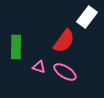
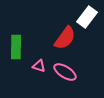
red semicircle: moved 1 px right, 3 px up
pink triangle: moved 1 px up
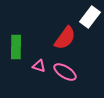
white rectangle: moved 3 px right
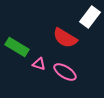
red semicircle: rotated 85 degrees clockwise
green rectangle: moved 1 px right; rotated 60 degrees counterclockwise
pink triangle: moved 2 px up
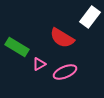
red semicircle: moved 3 px left
pink triangle: rotated 48 degrees counterclockwise
pink ellipse: rotated 55 degrees counterclockwise
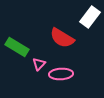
pink triangle: rotated 16 degrees counterclockwise
pink ellipse: moved 4 px left, 2 px down; rotated 20 degrees clockwise
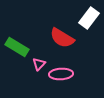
white rectangle: moved 1 px left, 1 px down
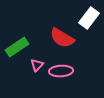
green rectangle: rotated 65 degrees counterclockwise
pink triangle: moved 2 px left, 1 px down
pink ellipse: moved 3 px up
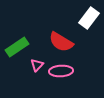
red semicircle: moved 1 px left, 4 px down
